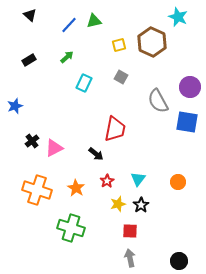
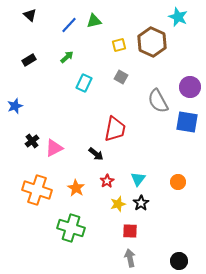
black star: moved 2 px up
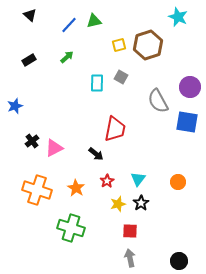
brown hexagon: moved 4 px left, 3 px down; rotated 16 degrees clockwise
cyan rectangle: moved 13 px right; rotated 24 degrees counterclockwise
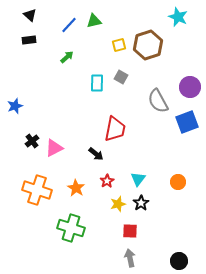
black rectangle: moved 20 px up; rotated 24 degrees clockwise
blue square: rotated 30 degrees counterclockwise
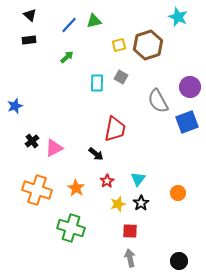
orange circle: moved 11 px down
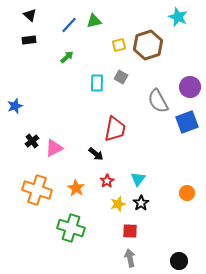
orange circle: moved 9 px right
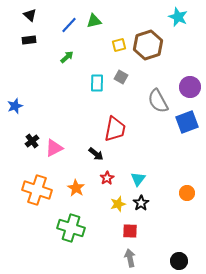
red star: moved 3 px up
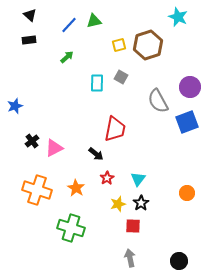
red square: moved 3 px right, 5 px up
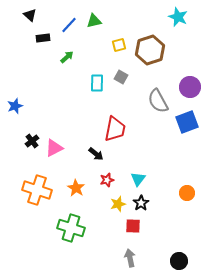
black rectangle: moved 14 px right, 2 px up
brown hexagon: moved 2 px right, 5 px down
red star: moved 2 px down; rotated 16 degrees clockwise
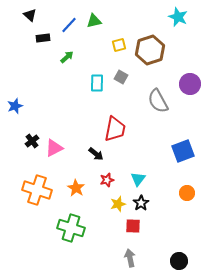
purple circle: moved 3 px up
blue square: moved 4 px left, 29 px down
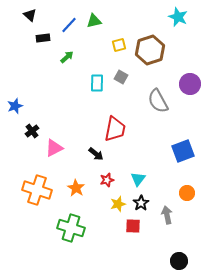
black cross: moved 10 px up
gray arrow: moved 37 px right, 43 px up
